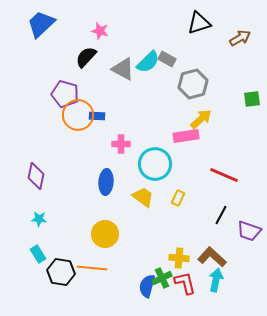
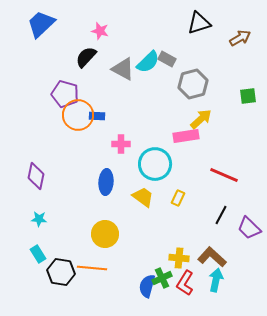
green square: moved 4 px left, 3 px up
purple trapezoid: moved 3 px up; rotated 25 degrees clockwise
red L-shape: rotated 135 degrees counterclockwise
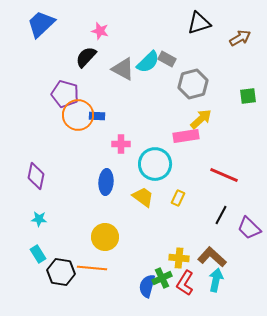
yellow circle: moved 3 px down
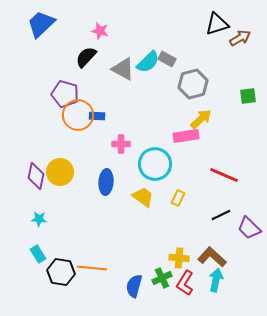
black triangle: moved 18 px right, 1 px down
black line: rotated 36 degrees clockwise
yellow circle: moved 45 px left, 65 px up
blue semicircle: moved 13 px left
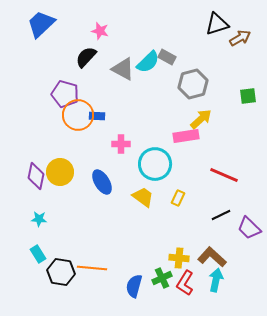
gray rectangle: moved 2 px up
blue ellipse: moved 4 px left; rotated 35 degrees counterclockwise
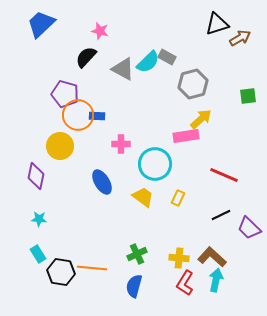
yellow circle: moved 26 px up
green cross: moved 25 px left, 24 px up
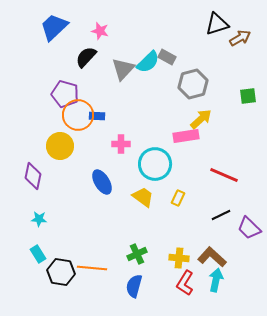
blue trapezoid: moved 13 px right, 3 px down
gray triangle: rotated 45 degrees clockwise
purple diamond: moved 3 px left
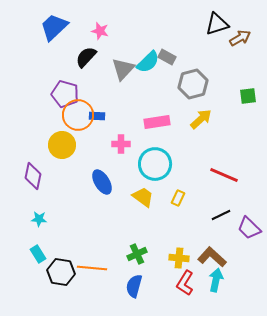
pink rectangle: moved 29 px left, 14 px up
yellow circle: moved 2 px right, 1 px up
